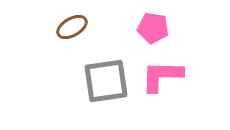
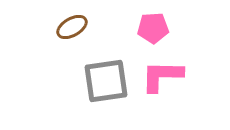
pink pentagon: rotated 12 degrees counterclockwise
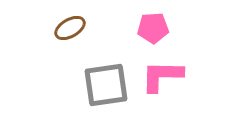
brown ellipse: moved 2 px left, 1 px down
gray square: moved 4 px down
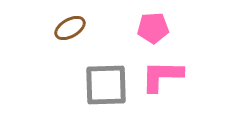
gray square: rotated 6 degrees clockwise
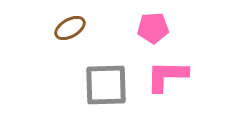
pink L-shape: moved 5 px right
